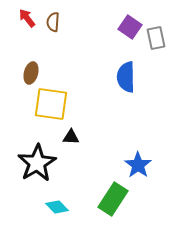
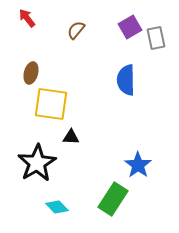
brown semicircle: moved 23 px right, 8 px down; rotated 36 degrees clockwise
purple square: rotated 25 degrees clockwise
blue semicircle: moved 3 px down
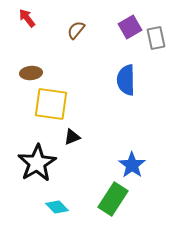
brown ellipse: rotated 70 degrees clockwise
black triangle: moved 1 px right; rotated 24 degrees counterclockwise
blue star: moved 6 px left
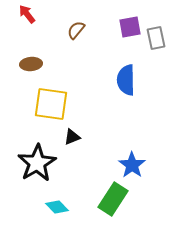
red arrow: moved 4 px up
purple square: rotated 20 degrees clockwise
brown ellipse: moved 9 px up
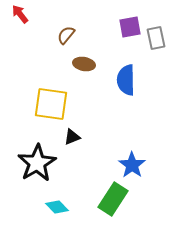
red arrow: moved 7 px left
brown semicircle: moved 10 px left, 5 px down
brown ellipse: moved 53 px right; rotated 15 degrees clockwise
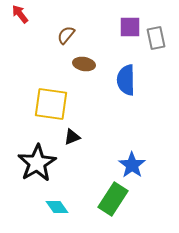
purple square: rotated 10 degrees clockwise
cyan diamond: rotated 10 degrees clockwise
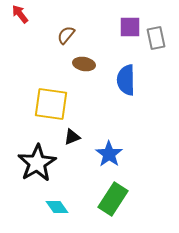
blue star: moved 23 px left, 11 px up
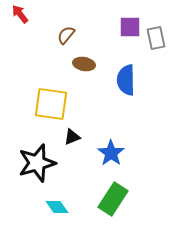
blue star: moved 2 px right, 1 px up
black star: rotated 15 degrees clockwise
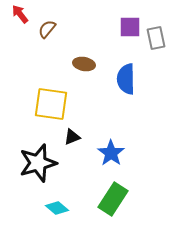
brown semicircle: moved 19 px left, 6 px up
blue semicircle: moved 1 px up
black star: moved 1 px right
cyan diamond: moved 1 px down; rotated 15 degrees counterclockwise
